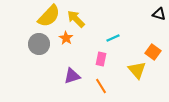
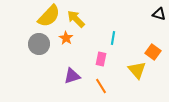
cyan line: rotated 56 degrees counterclockwise
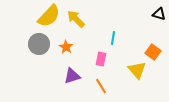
orange star: moved 9 px down
